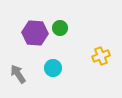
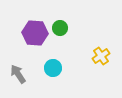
yellow cross: rotated 12 degrees counterclockwise
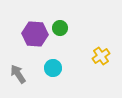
purple hexagon: moved 1 px down
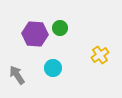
yellow cross: moved 1 px left, 1 px up
gray arrow: moved 1 px left, 1 px down
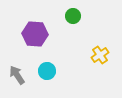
green circle: moved 13 px right, 12 px up
cyan circle: moved 6 px left, 3 px down
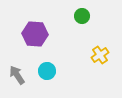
green circle: moved 9 px right
